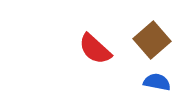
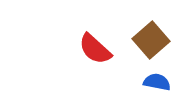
brown square: moved 1 px left
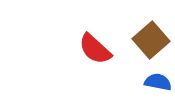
blue semicircle: moved 1 px right
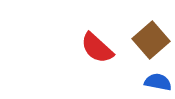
red semicircle: moved 2 px right, 1 px up
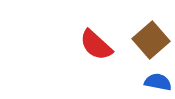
red semicircle: moved 1 px left, 3 px up
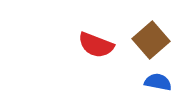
red semicircle: rotated 21 degrees counterclockwise
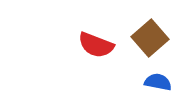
brown square: moved 1 px left, 2 px up
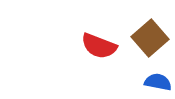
red semicircle: moved 3 px right, 1 px down
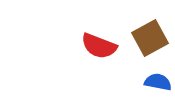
brown square: rotated 12 degrees clockwise
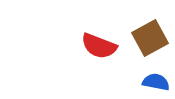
blue semicircle: moved 2 px left
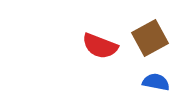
red semicircle: moved 1 px right
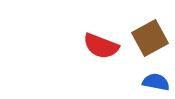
red semicircle: moved 1 px right
